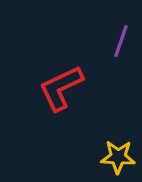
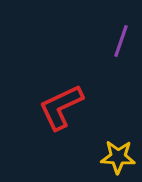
red L-shape: moved 19 px down
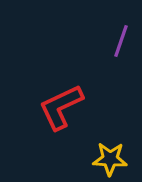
yellow star: moved 8 px left, 2 px down
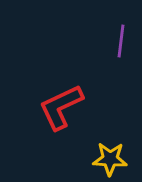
purple line: rotated 12 degrees counterclockwise
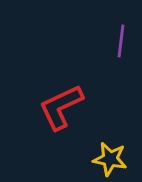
yellow star: rotated 8 degrees clockwise
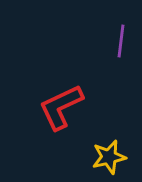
yellow star: moved 1 px left, 2 px up; rotated 24 degrees counterclockwise
